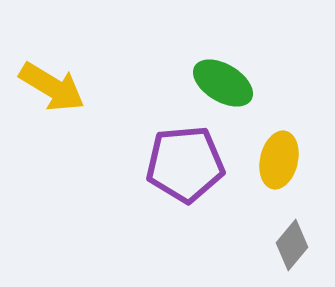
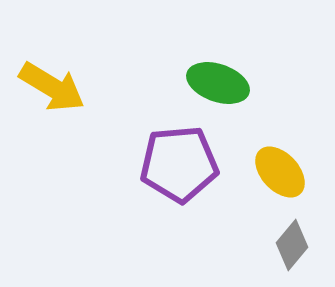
green ellipse: moved 5 px left; rotated 12 degrees counterclockwise
yellow ellipse: moved 1 px right, 12 px down; rotated 56 degrees counterclockwise
purple pentagon: moved 6 px left
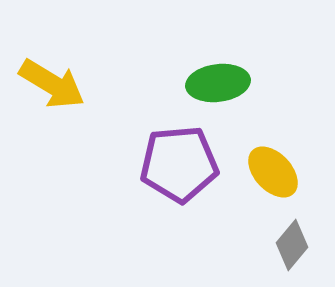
green ellipse: rotated 26 degrees counterclockwise
yellow arrow: moved 3 px up
yellow ellipse: moved 7 px left
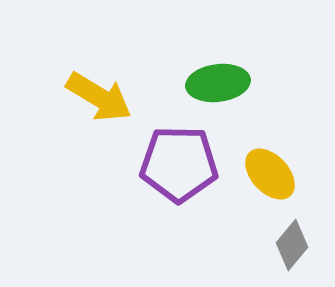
yellow arrow: moved 47 px right, 13 px down
purple pentagon: rotated 6 degrees clockwise
yellow ellipse: moved 3 px left, 2 px down
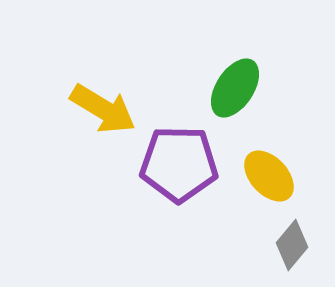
green ellipse: moved 17 px right, 5 px down; rotated 50 degrees counterclockwise
yellow arrow: moved 4 px right, 12 px down
yellow ellipse: moved 1 px left, 2 px down
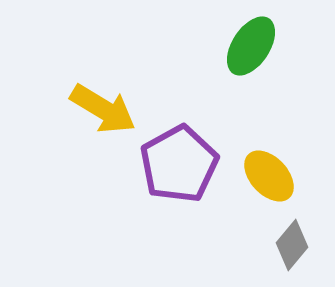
green ellipse: moved 16 px right, 42 px up
purple pentagon: rotated 30 degrees counterclockwise
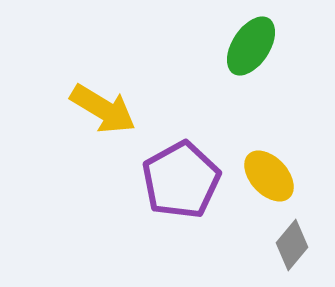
purple pentagon: moved 2 px right, 16 px down
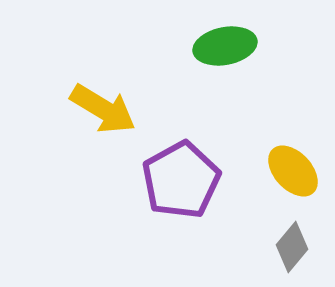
green ellipse: moved 26 px left; rotated 46 degrees clockwise
yellow ellipse: moved 24 px right, 5 px up
gray diamond: moved 2 px down
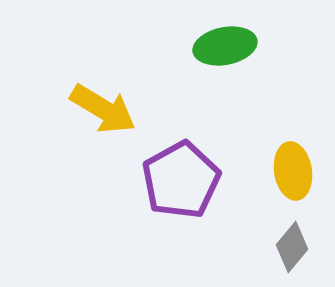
yellow ellipse: rotated 34 degrees clockwise
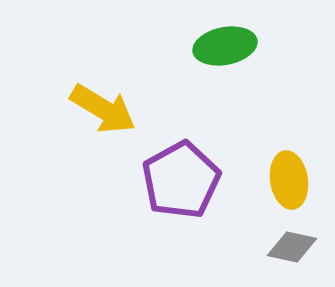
yellow ellipse: moved 4 px left, 9 px down
gray diamond: rotated 63 degrees clockwise
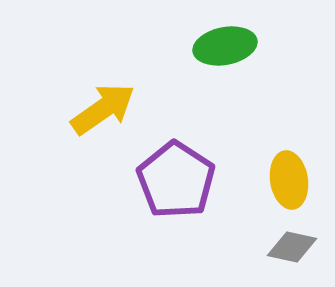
yellow arrow: rotated 66 degrees counterclockwise
purple pentagon: moved 5 px left; rotated 10 degrees counterclockwise
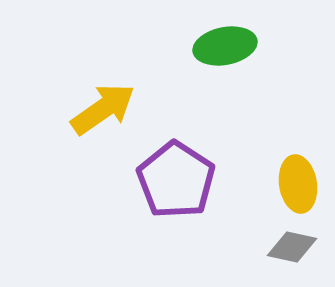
yellow ellipse: moved 9 px right, 4 px down
